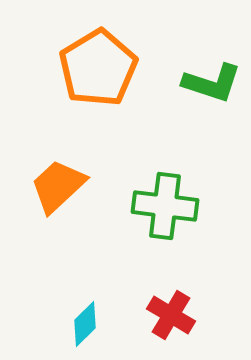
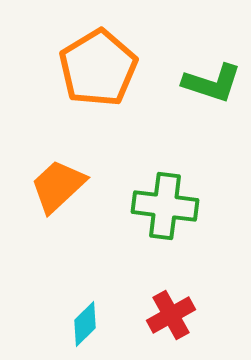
red cross: rotated 30 degrees clockwise
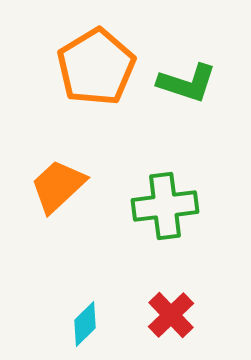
orange pentagon: moved 2 px left, 1 px up
green L-shape: moved 25 px left
green cross: rotated 14 degrees counterclockwise
red cross: rotated 15 degrees counterclockwise
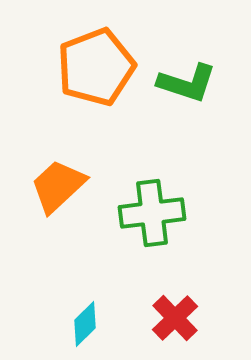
orange pentagon: rotated 10 degrees clockwise
green cross: moved 13 px left, 7 px down
red cross: moved 4 px right, 3 px down
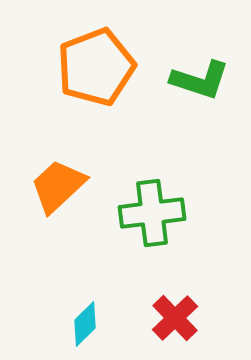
green L-shape: moved 13 px right, 3 px up
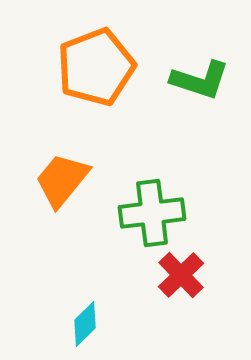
orange trapezoid: moved 4 px right, 6 px up; rotated 8 degrees counterclockwise
red cross: moved 6 px right, 43 px up
